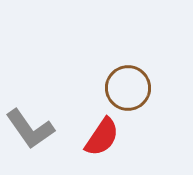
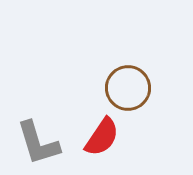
gray L-shape: moved 8 px right, 14 px down; rotated 18 degrees clockwise
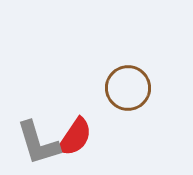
red semicircle: moved 27 px left
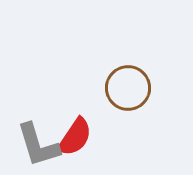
gray L-shape: moved 2 px down
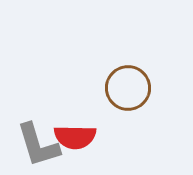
red semicircle: rotated 57 degrees clockwise
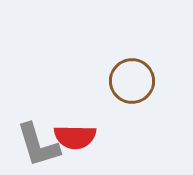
brown circle: moved 4 px right, 7 px up
